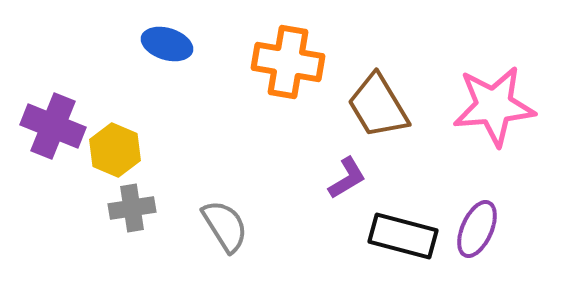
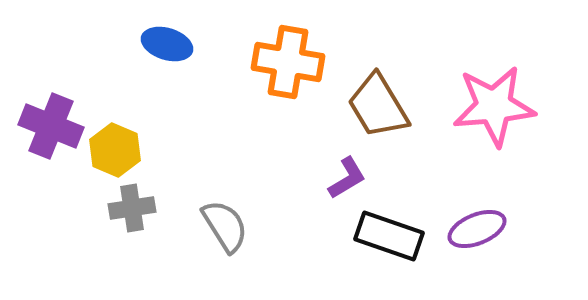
purple cross: moved 2 px left
purple ellipse: rotated 44 degrees clockwise
black rectangle: moved 14 px left; rotated 4 degrees clockwise
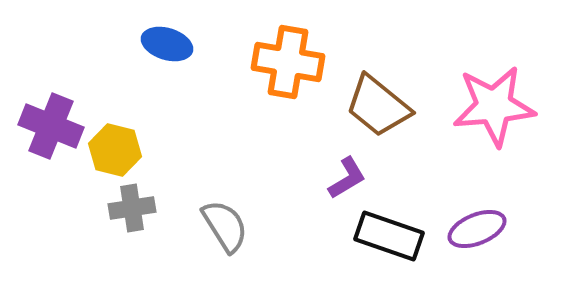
brown trapezoid: rotated 20 degrees counterclockwise
yellow hexagon: rotated 9 degrees counterclockwise
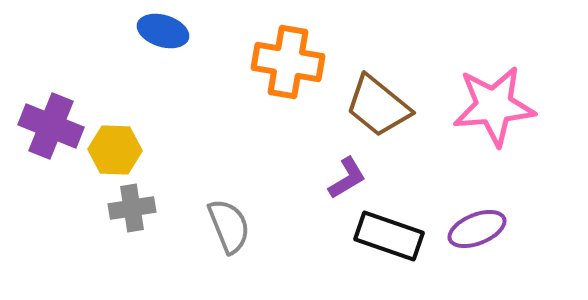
blue ellipse: moved 4 px left, 13 px up
yellow hexagon: rotated 12 degrees counterclockwise
gray semicircle: moved 4 px right; rotated 10 degrees clockwise
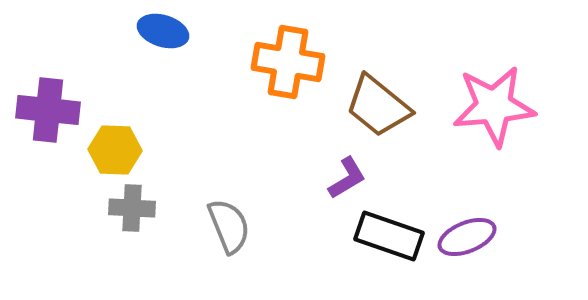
purple cross: moved 3 px left, 16 px up; rotated 16 degrees counterclockwise
gray cross: rotated 12 degrees clockwise
purple ellipse: moved 10 px left, 8 px down
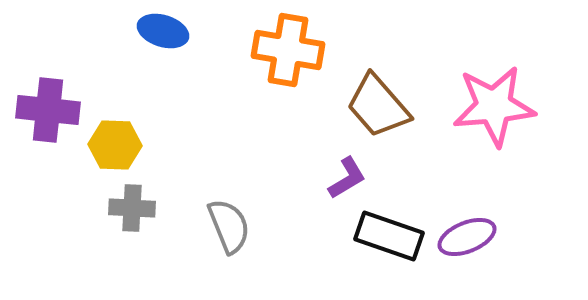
orange cross: moved 12 px up
brown trapezoid: rotated 10 degrees clockwise
yellow hexagon: moved 5 px up
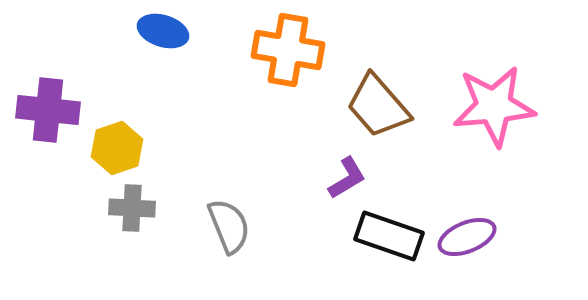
yellow hexagon: moved 2 px right, 3 px down; rotated 21 degrees counterclockwise
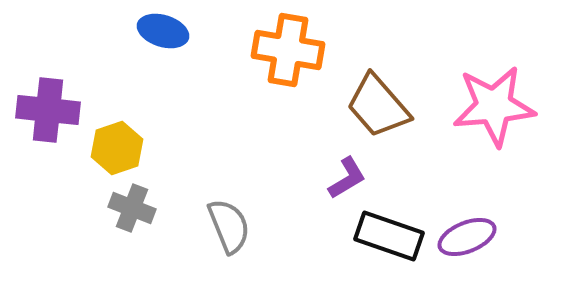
gray cross: rotated 18 degrees clockwise
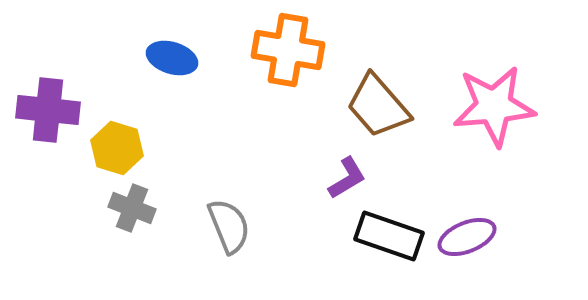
blue ellipse: moved 9 px right, 27 px down
yellow hexagon: rotated 24 degrees counterclockwise
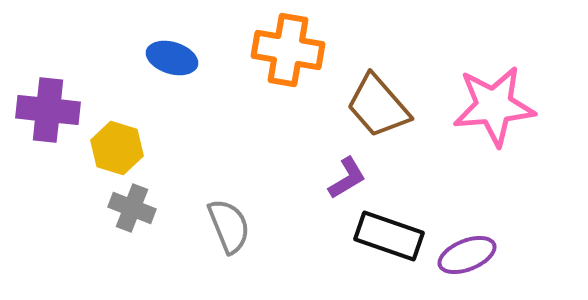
purple ellipse: moved 18 px down
